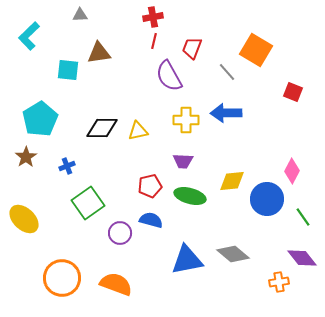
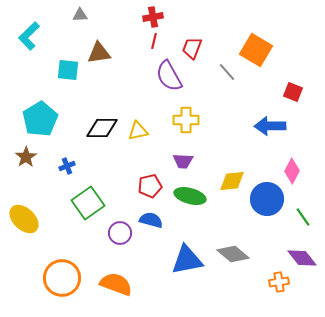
blue arrow: moved 44 px right, 13 px down
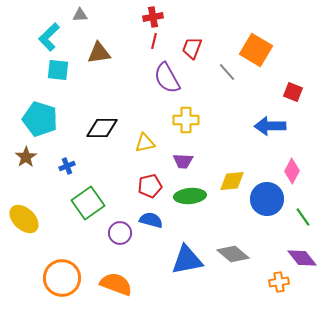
cyan L-shape: moved 20 px right, 1 px down
cyan square: moved 10 px left
purple semicircle: moved 2 px left, 2 px down
cyan pentagon: rotated 24 degrees counterclockwise
yellow triangle: moved 7 px right, 12 px down
green ellipse: rotated 20 degrees counterclockwise
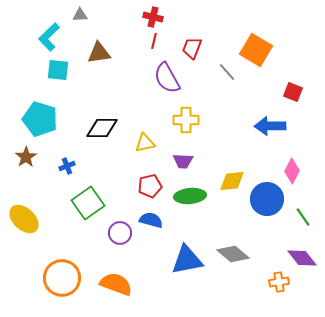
red cross: rotated 24 degrees clockwise
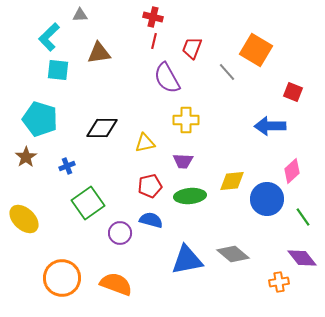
pink diamond: rotated 20 degrees clockwise
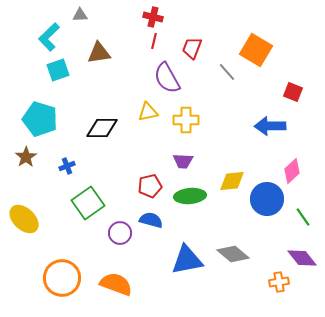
cyan square: rotated 25 degrees counterclockwise
yellow triangle: moved 3 px right, 31 px up
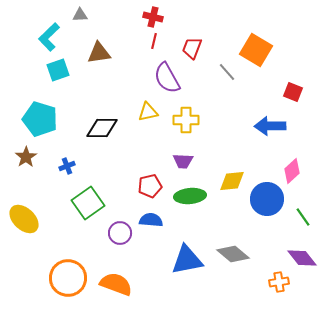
blue semicircle: rotated 10 degrees counterclockwise
orange circle: moved 6 px right
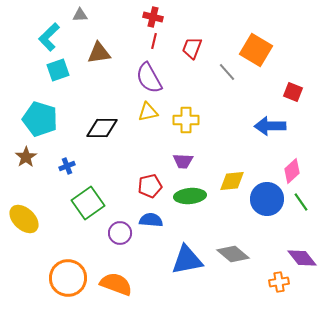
purple semicircle: moved 18 px left
green line: moved 2 px left, 15 px up
